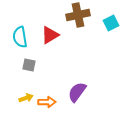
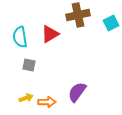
red triangle: moved 1 px up
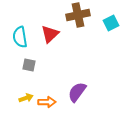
red triangle: rotated 12 degrees counterclockwise
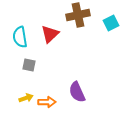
purple semicircle: rotated 60 degrees counterclockwise
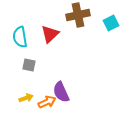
purple semicircle: moved 16 px left
orange arrow: rotated 24 degrees counterclockwise
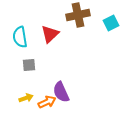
gray square: rotated 16 degrees counterclockwise
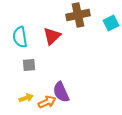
red triangle: moved 2 px right, 2 px down
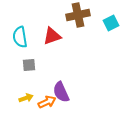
red triangle: rotated 24 degrees clockwise
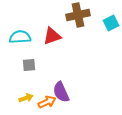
cyan semicircle: rotated 95 degrees clockwise
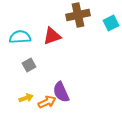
gray square: rotated 24 degrees counterclockwise
